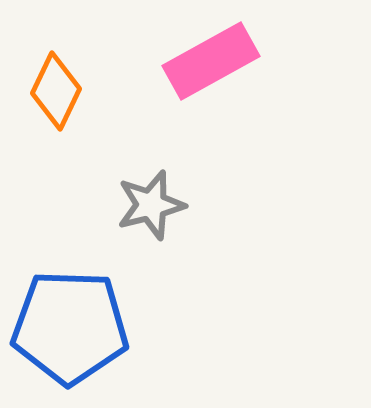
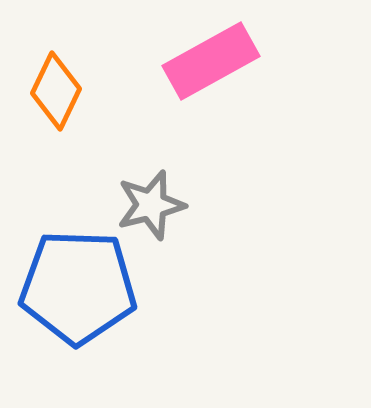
blue pentagon: moved 8 px right, 40 px up
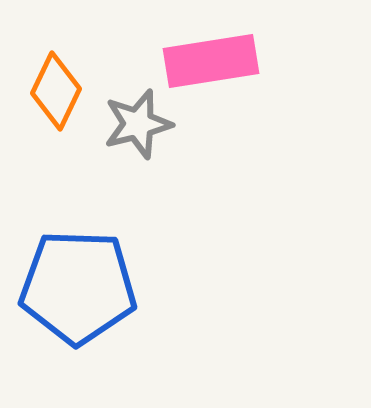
pink rectangle: rotated 20 degrees clockwise
gray star: moved 13 px left, 81 px up
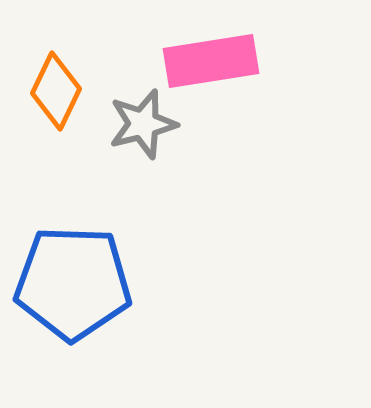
gray star: moved 5 px right
blue pentagon: moved 5 px left, 4 px up
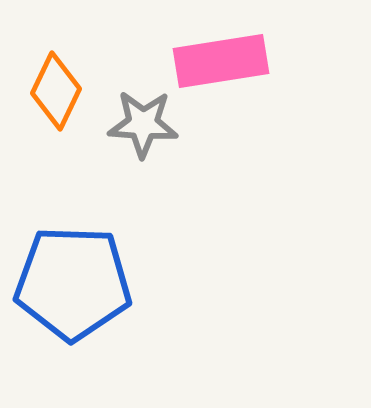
pink rectangle: moved 10 px right
gray star: rotated 18 degrees clockwise
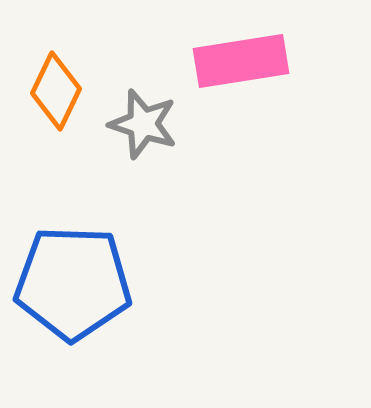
pink rectangle: moved 20 px right
gray star: rotated 14 degrees clockwise
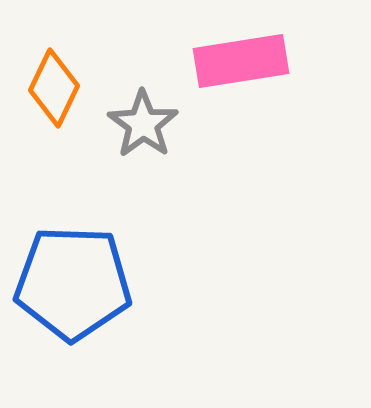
orange diamond: moved 2 px left, 3 px up
gray star: rotated 18 degrees clockwise
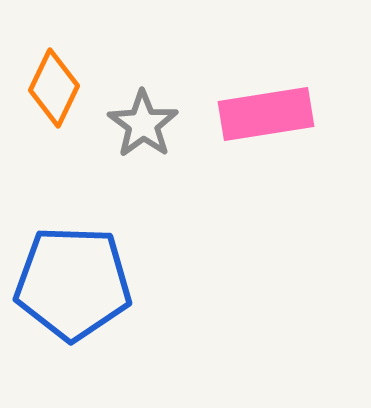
pink rectangle: moved 25 px right, 53 px down
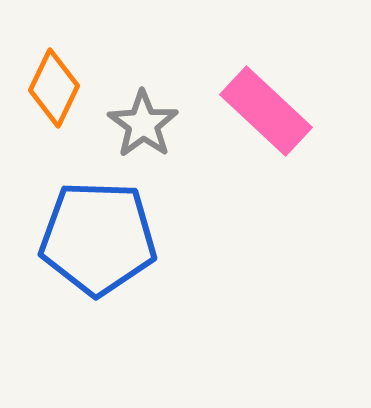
pink rectangle: moved 3 px up; rotated 52 degrees clockwise
blue pentagon: moved 25 px right, 45 px up
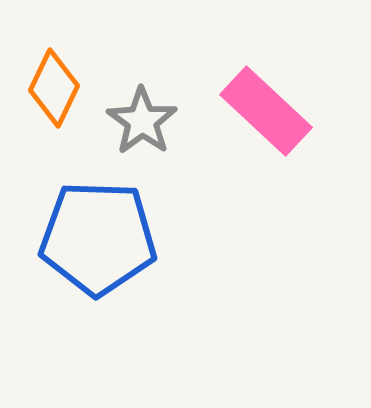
gray star: moved 1 px left, 3 px up
